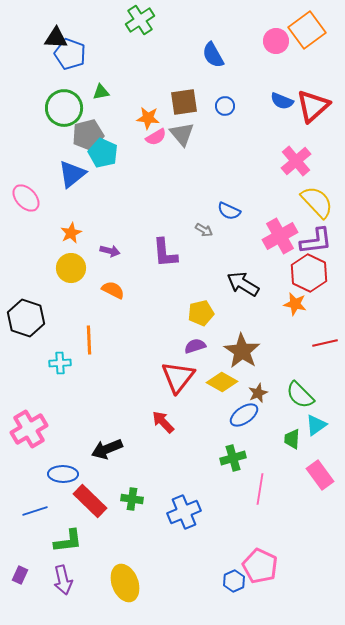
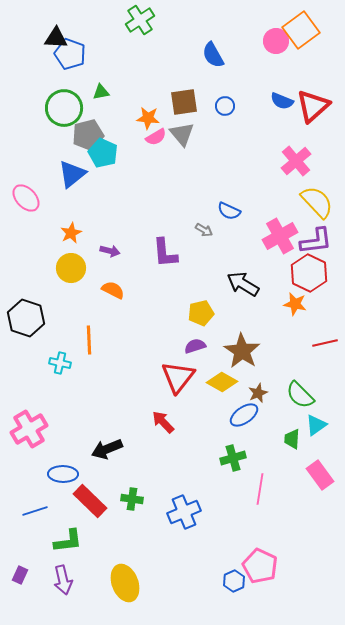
orange square at (307, 30): moved 6 px left
cyan cross at (60, 363): rotated 15 degrees clockwise
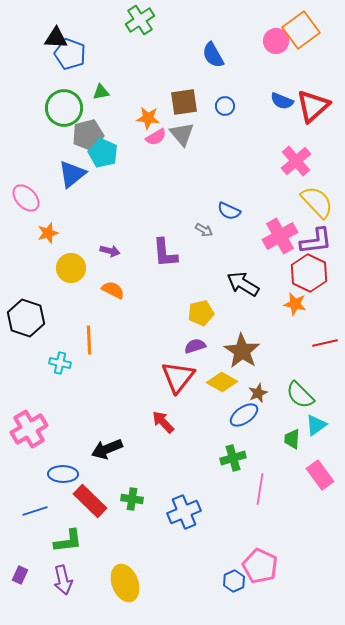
orange star at (71, 233): moved 23 px left; rotated 10 degrees clockwise
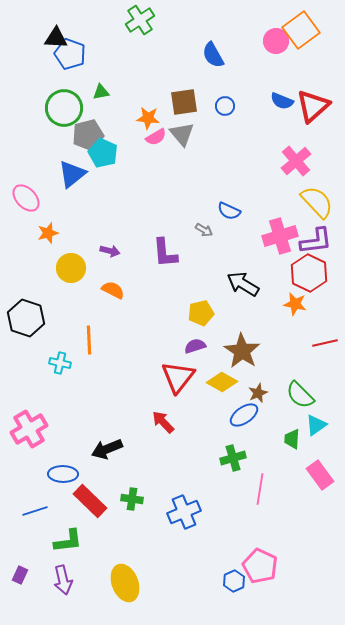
pink cross at (280, 236): rotated 12 degrees clockwise
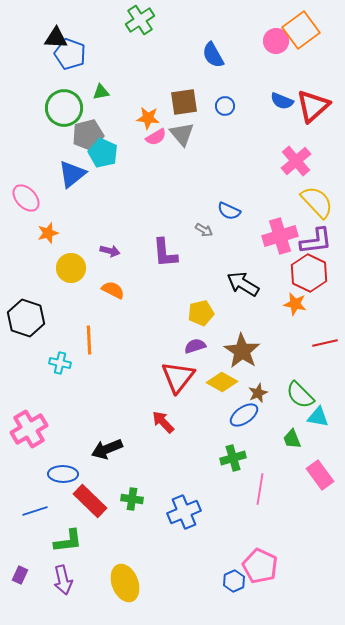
cyan triangle at (316, 425): moved 2 px right, 8 px up; rotated 45 degrees clockwise
green trapezoid at (292, 439): rotated 25 degrees counterclockwise
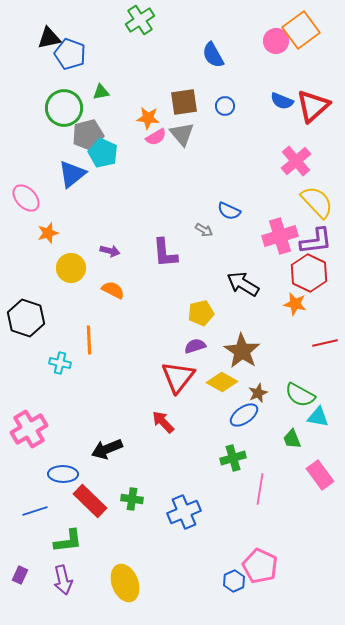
black triangle at (56, 38): moved 7 px left; rotated 15 degrees counterclockwise
green semicircle at (300, 395): rotated 16 degrees counterclockwise
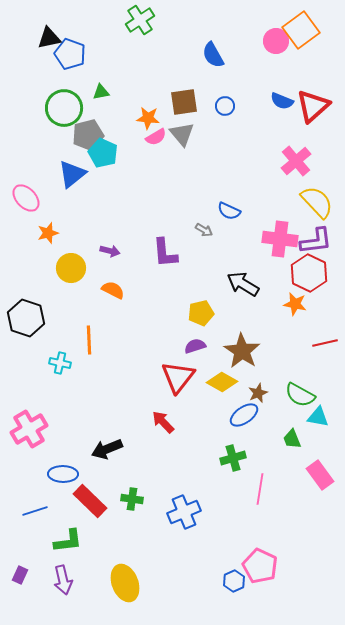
pink cross at (280, 236): moved 3 px down; rotated 24 degrees clockwise
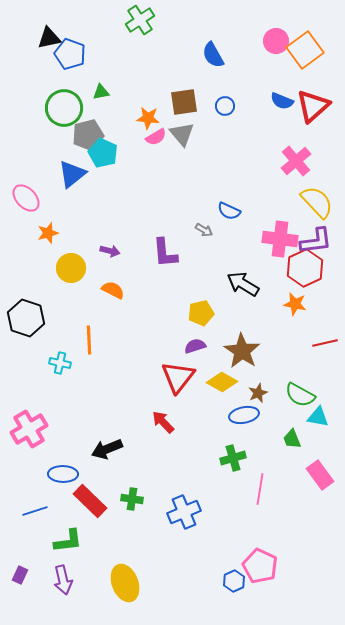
orange square at (301, 30): moved 4 px right, 20 px down
red hexagon at (309, 273): moved 4 px left, 5 px up; rotated 9 degrees clockwise
blue ellipse at (244, 415): rotated 24 degrees clockwise
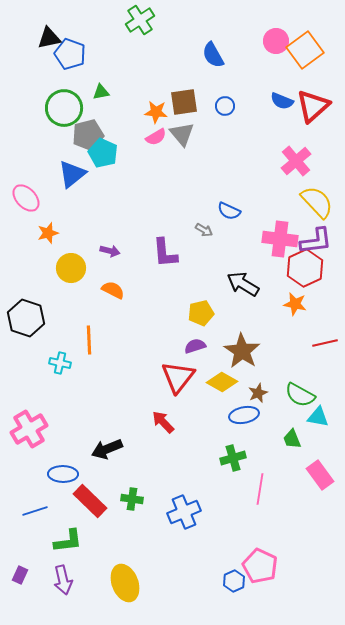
orange star at (148, 118): moved 8 px right, 6 px up
